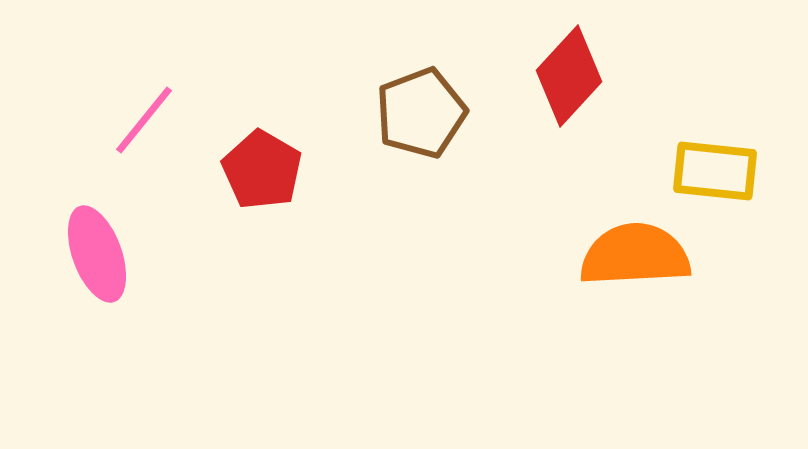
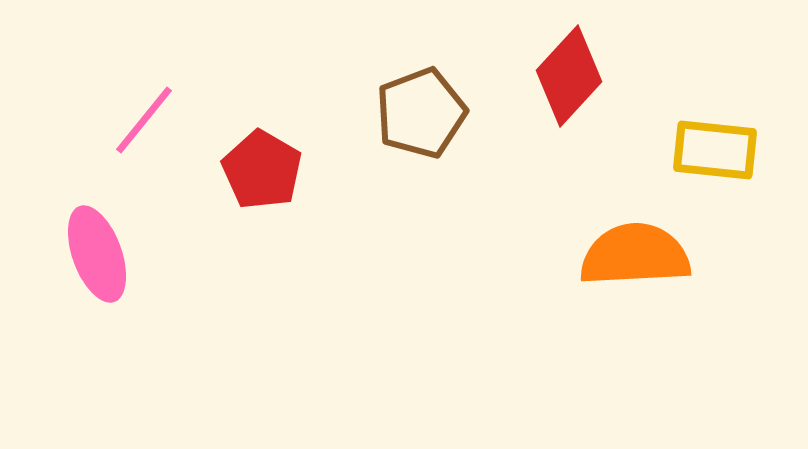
yellow rectangle: moved 21 px up
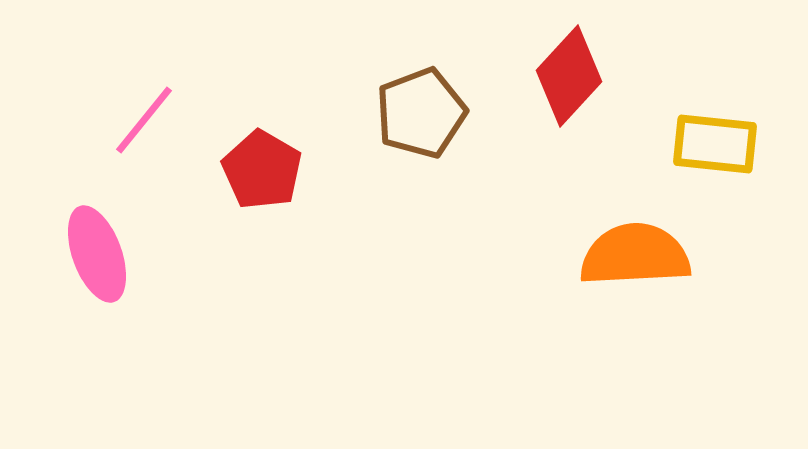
yellow rectangle: moved 6 px up
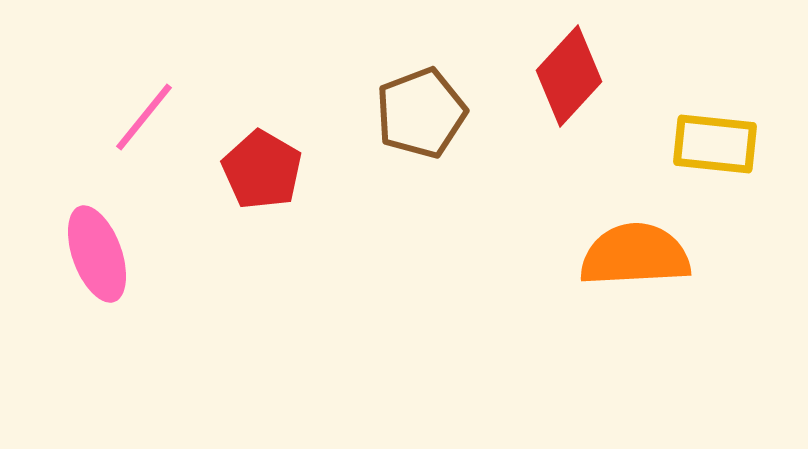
pink line: moved 3 px up
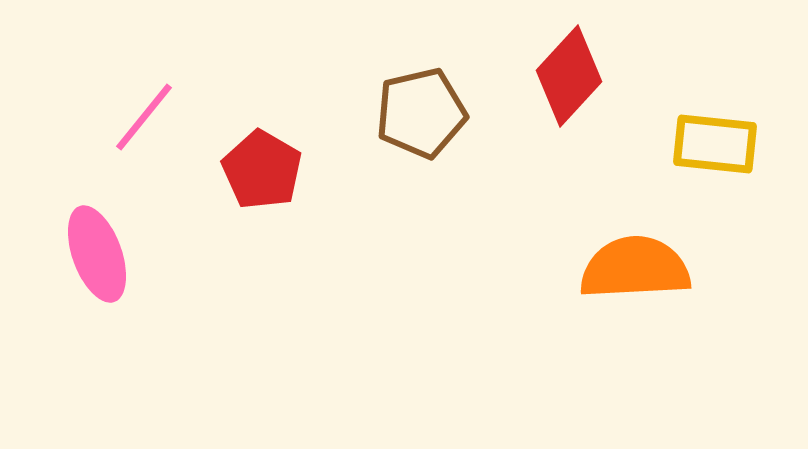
brown pentagon: rotated 8 degrees clockwise
orange semicircle: moved 13 px down
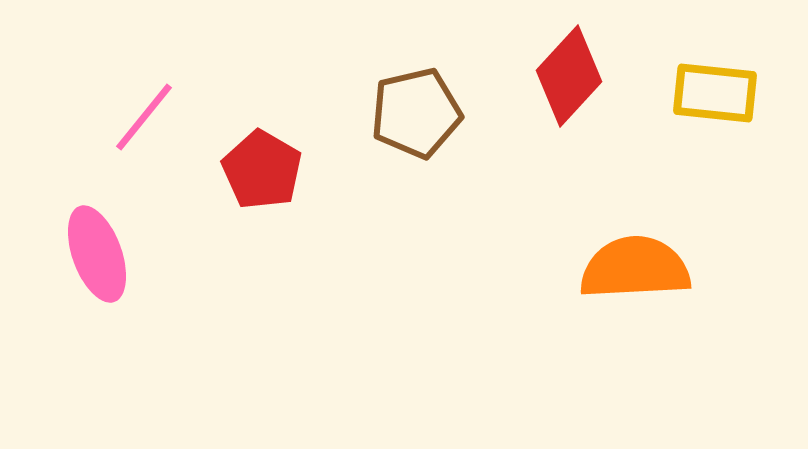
brown pentagon: moved 5 px left
yellow rectangle: moved 51 px up
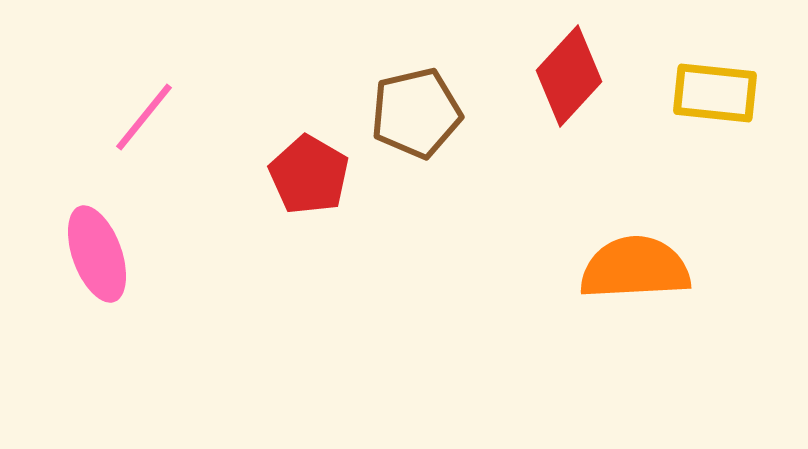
red pentagon: moved 47 px right, 5 px down
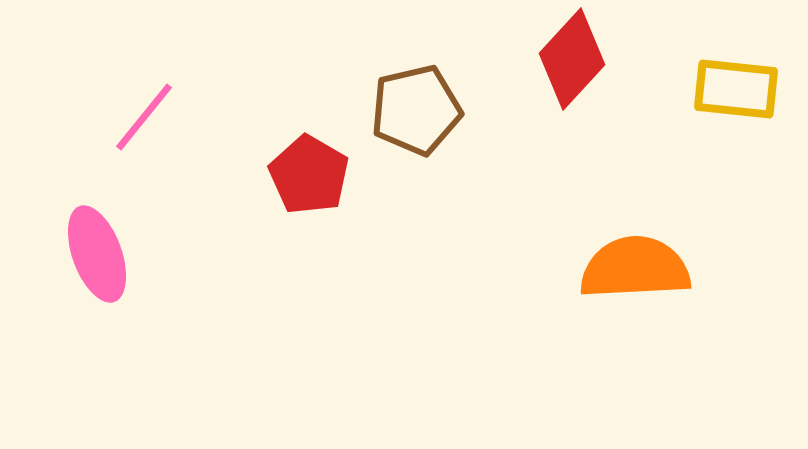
red diamond: moved 3 px right, 17 px up
yellow rectangle: moved 21 px right, 4 px up
brown pentagon: moved 3 px up
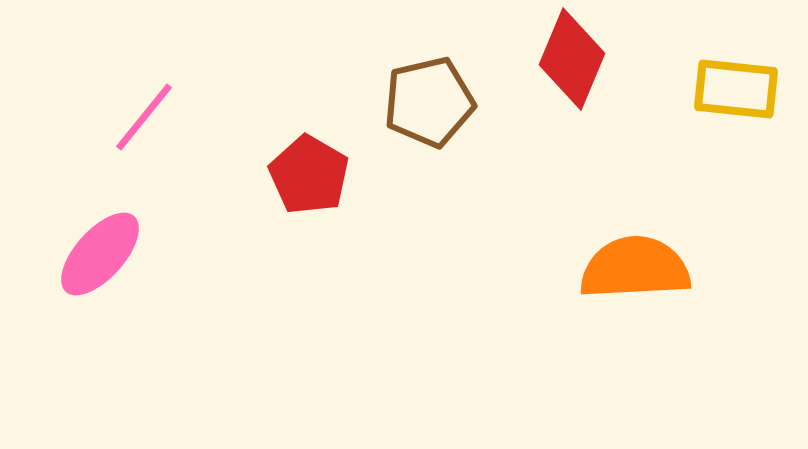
red diamond: rotated 20 degrees counterclockwise
brown pentagon: moved 13 px right, 8 px up
pink ellipse: moved 3 px right; rotated 62 degrees clockwise
